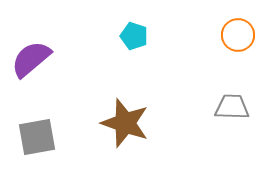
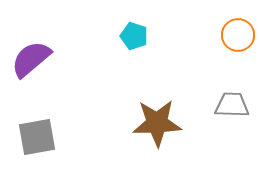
gray trapezoid: moved 2 px up
brown star: moved 32 px right; rotated 21 degrees counterclockwise
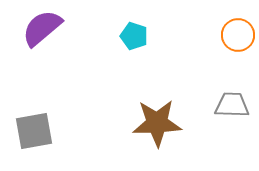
purple semicircle: moved 11 px right, 31 px up
gray square: moved 3 px left, 6 px up
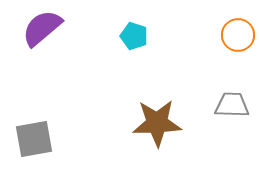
gray square: moved 8 px down
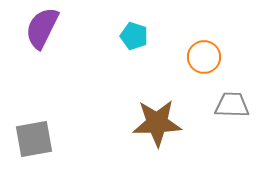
purple semicircle: rotated 24 degrees counterclockwise
orange circle: moved 34 px left, 22 px down
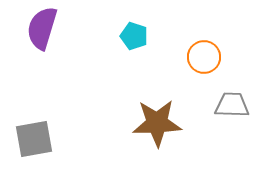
purple semicircle: rotated 9 degrees counterclockwise
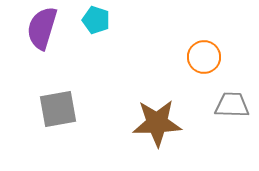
cyan pentagon: moved 38 px left, 16 px up
gray square: moved 24 px right, 30 px up
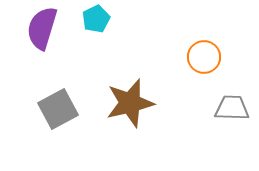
cyan pentagon: moved 1 px up; rotated 28 degrees clockwise
gray trapezoid: moved 3 px down
gray square: rotated 18 degrees counterclockwise
brown star: moved 27 px left, 20 px up; rotated 12 degrees counterclockwise
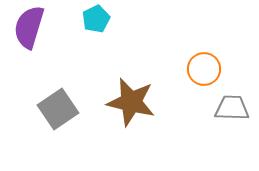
purple semicircle: moved 13 px left, 1 px up
orange circle: moved 12 px down
brown star: moved 1 px right, 1 px up; rotated 27 degrees clockwise
gray square: rotated 6 degrees counterclockwise
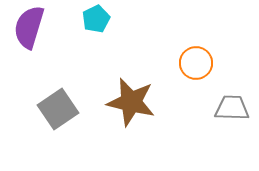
orange circle: moved 8 px left, 6 px up
